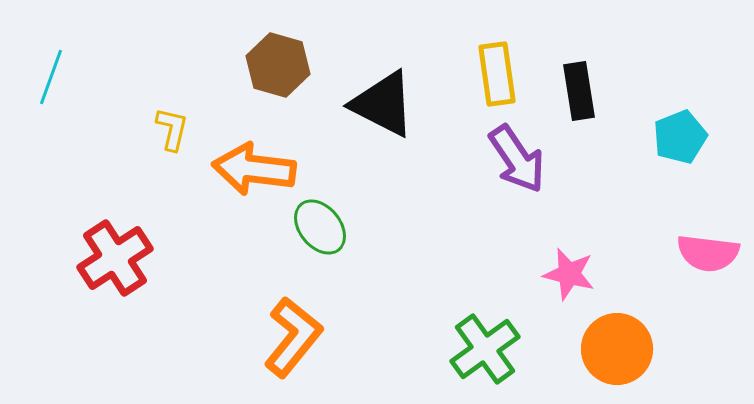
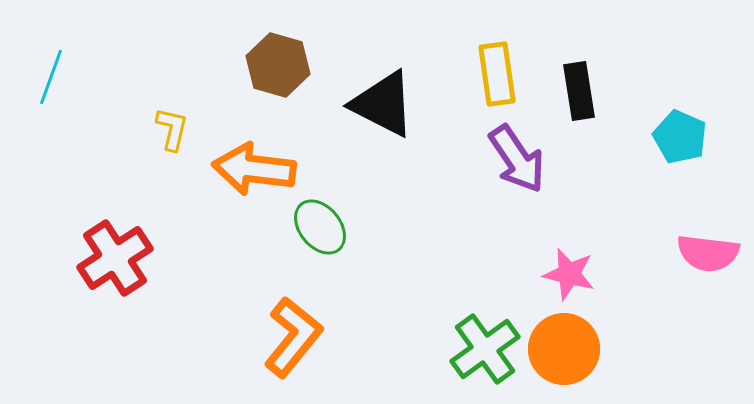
cyan pentagon: rotated 26 degrees counterclockwise
orange circle: moved 53 px left
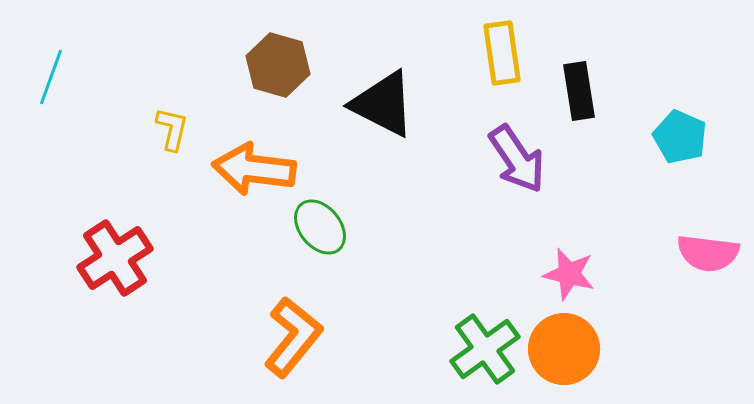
yellow rectangle: moved 5 px right, 21 px up
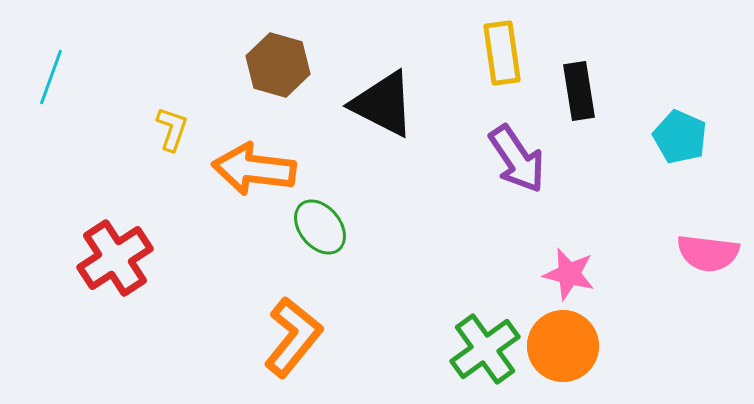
yellow L-shape: rotated 6 degrees clockwise
orange circle: moved 1 px left, 3 px up
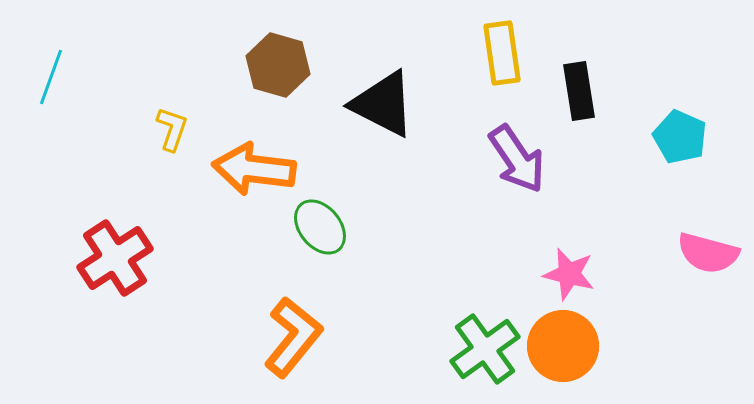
pink semicircle: rotated 8 degrees clockwise
